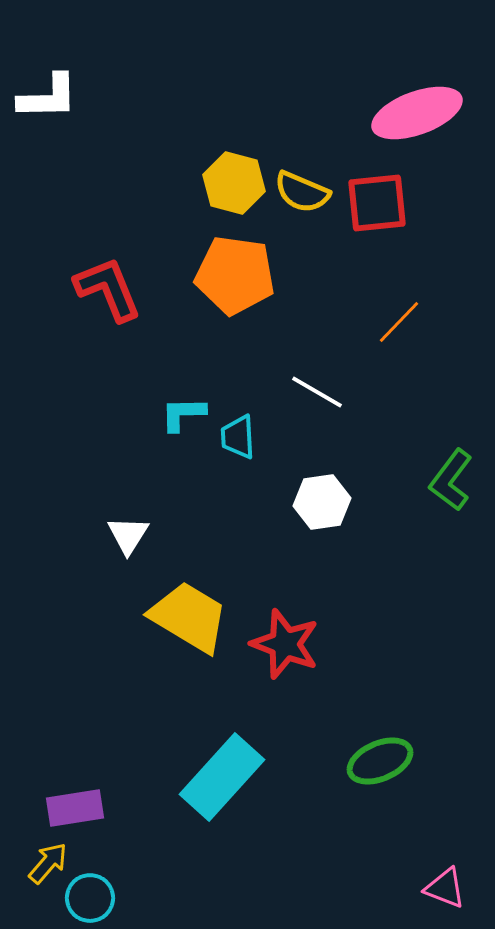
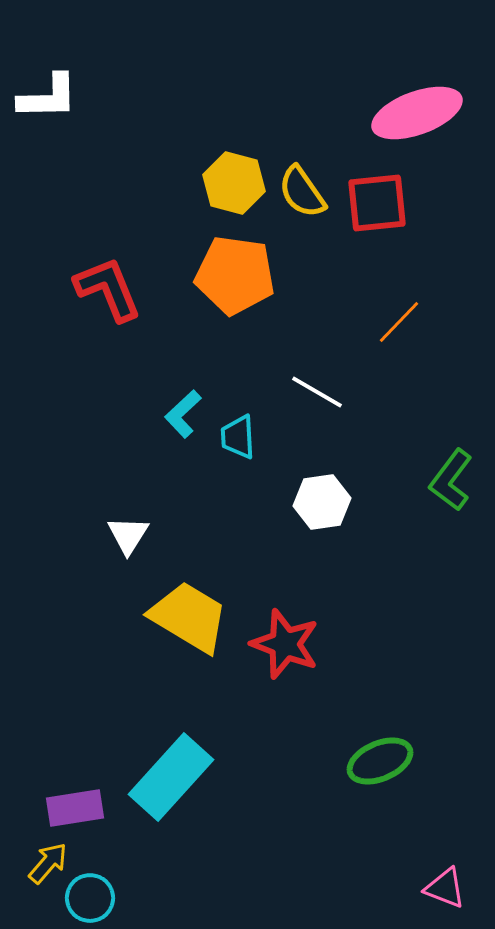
yellow semicircle: rotated 32 degrees clockwise
cyan L-shape: rotated 42 degrees counterclockwise
cyan rectangle: moved 51 px left
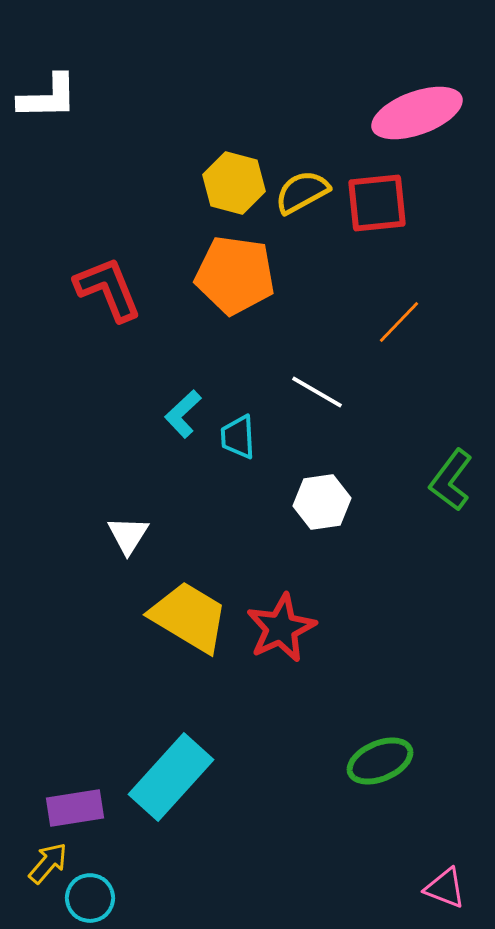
yellow semicircle: rotated 96 degrees clockwise
red star: moved 4 px left, 16 px up; rotated 26 degrees clockwise
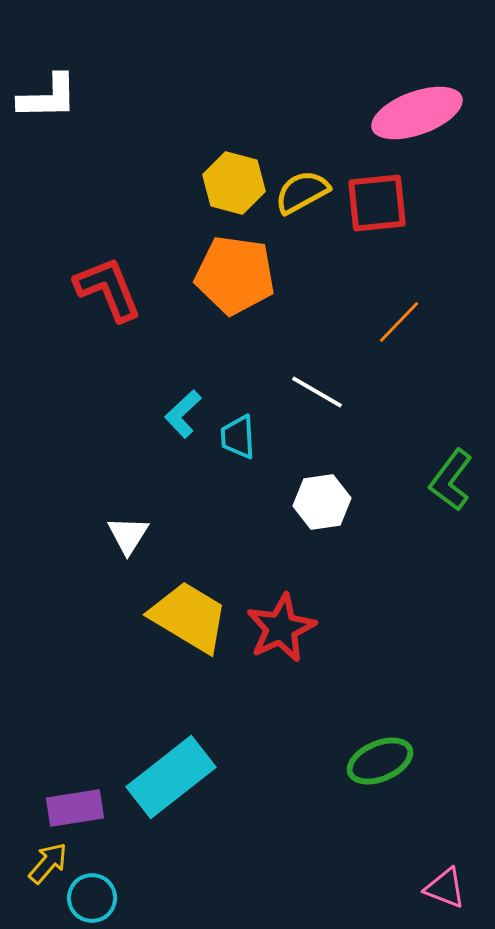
cyan rectangle: rotated 10 degrees clockwise
cyan circle: moved 2 px right
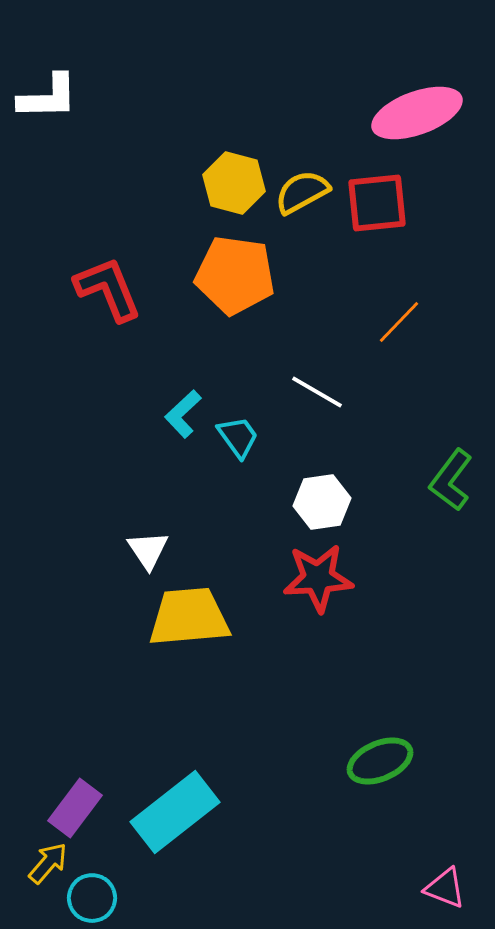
cyan trapezoid: rotated 147 degrees clockwise
white triangle: moved 20 px right, 15 px down; rotated 6 degrees counterclockwise
yellow trapezoid: rotated 36 degrees counterclockwise
red star: moved 37 px right, 50 px up; rotated 22 degrees clockwise
cyan rectangle: moved 4 px right, 35 px down
purple rectangle: rotated 44 degrees counterclockwise
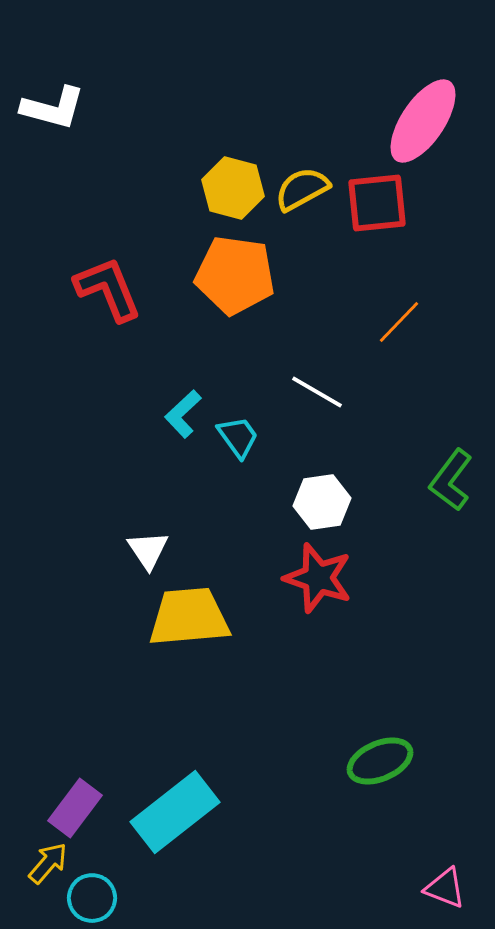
white L-shape: moved 5 px right, 11 px down; rotated 16 degrees clockwise
pink ellipse: moved 6 px right, 8 px down; rotated 36 degrees counterclockwise
yellow hexagon: moved 1 px left, 5 px down
yellow semicircle: moved 3 px up
red star: rotated 22 degrees clockwise
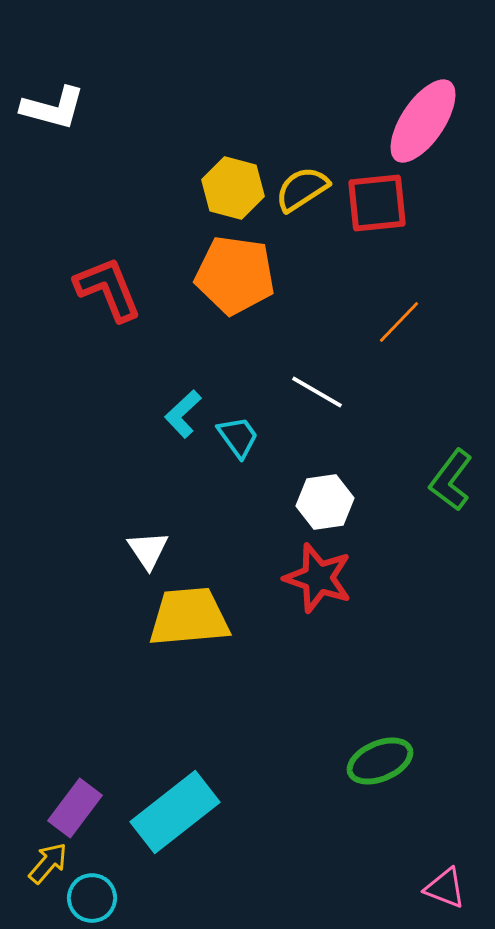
yellow semicircle: rotated 4 degrees counterclockwise
white hexagon: moved 3 px right
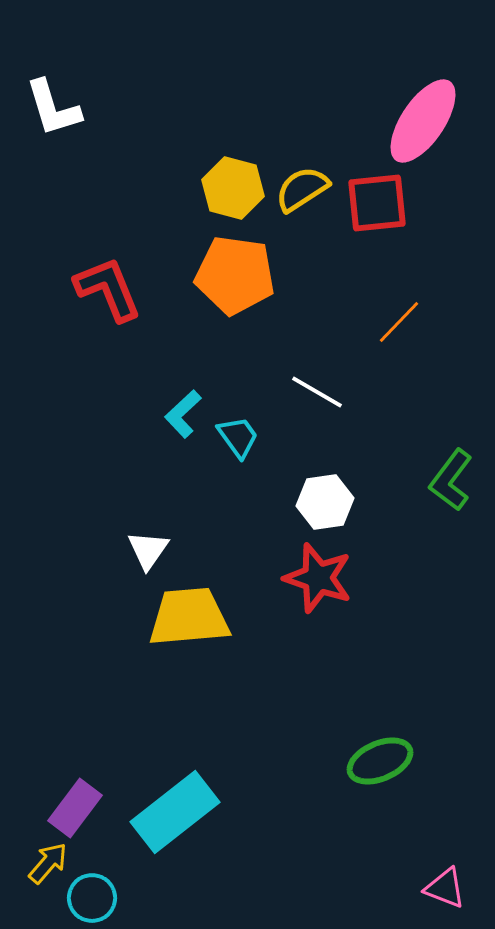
white L-shape: rotated 58 degrees clockwise
white triangle: rotated 9 degrees clockwise
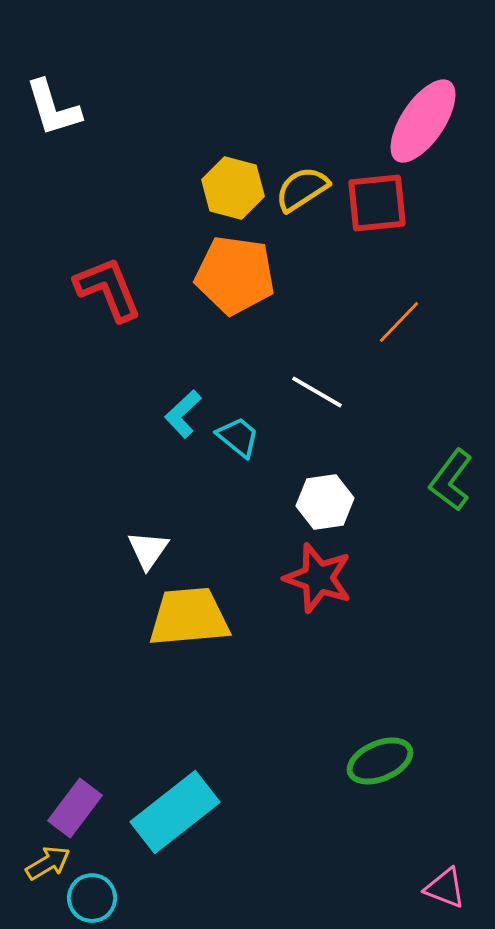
cyan trapezoid: rotated 15 degrees counterclockwise
yellow arrow: rotated 18 degrees clockwise
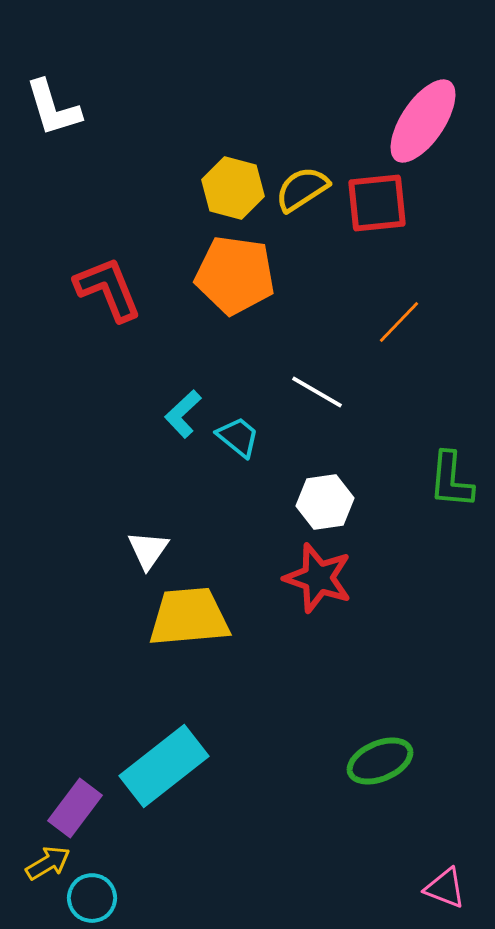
green L-shape: rotated 32 degrees counterclockwise
cyan rectangle: moved 11 px left, 46 px up
